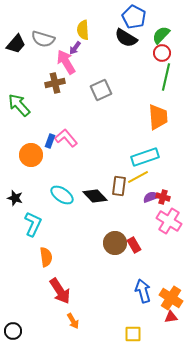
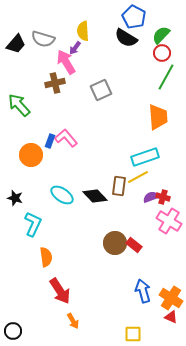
yellow semicircle: moved 1 px down
green line: rotated 16 degrees clockwise
red rectangle: rotated 21 degrees counterclockwise
red triangle: rotated 32 degrees clockwise
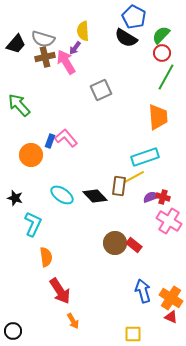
brown cross: moved 10 px left, 26 px up
yellow line: moved 4 px left
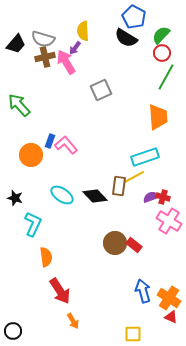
pink L-shape: moved 7 px down
orange cross: moved 2 px left
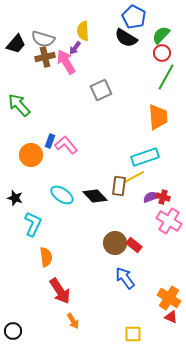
blue arrow: moved 18 px left, 13 px up; rotated 20 degrees counterclockwise
